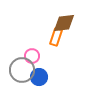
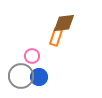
gray circle: moved 1 px left, 6 px down
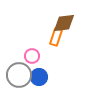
gray circle: moved 2 px left, 1 px up
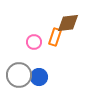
brown diamond: moved 4 px right
orange rectangle: moved 1 px left
pink circle: moved 2 px right, 14 px up
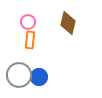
brown diamond: rotated 70 degrees counterclockwise
orange rectangle: moved 25 px left, 3 px down; rotated 12 degrees counterclockwise
pink circle: moved 6 px left, 20 px up
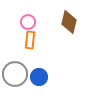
brown diamond: moved 1 px right, 1 px up
gray circle: moved 4 px left, 1 px up
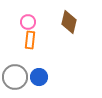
gray circle: moved 3 px down
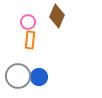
brown diamond: moved 12 px left, 6 px up; rotated 10 degrees clockwise
gray circle: moved 3 px right, 1 px up
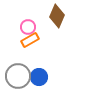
pink circle: moved 5 px down
orange rectangle: rotated 54 degrees clockwise
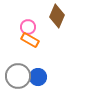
orange rectangle: rotated 60 degrees clockwise
blue circle: moved 1 px left
